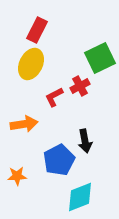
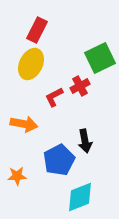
orange arrow: rotated 20 degrees clockwise
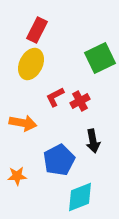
red cross: moved 15 px down
red L-shape: moved 1 px right
orange arrow: moved 1 px left, 1 px up
black arrow: moved 8 px right
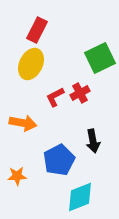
red cross: moved 8 px up
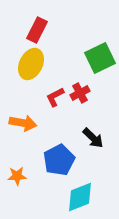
black arrow: moved 3 px up; rotated 35 degrees counterclockwise
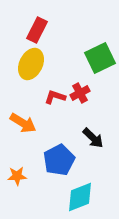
red L-shape: rotated 45 degrees clockwise
orange arrow: rotated 20 degrees clockwise
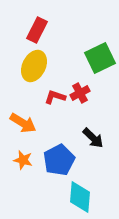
yellow ellipse: moved 3 px right, 2 px down
orange star: moved 6 px right, 16 px up; rotated 18 degrees clockwise
cyan diamond: rotated 64 degrees counterclockwise
